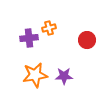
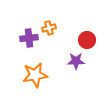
purple star: moved 12 px right, 15 px up
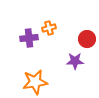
red circle: moved 1 px up
purple star: moved 1 px left
orange star: moved 7 px down
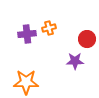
purple cross: moved 2 px left, 4 px up
orange star: moved 9 px left; rotated 10 degrees clockwise
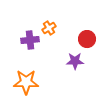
orange cross: rotated 16 degrees counterclockwise
purple cross: moved 3 px right, 6 px down
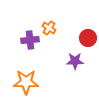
orange cross: rotated 24 degrees counterclockwise
red circle: moved 1 px right, 1 px up
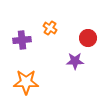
orange cross: moved 1 px right
purple cross: moved 8 px left
